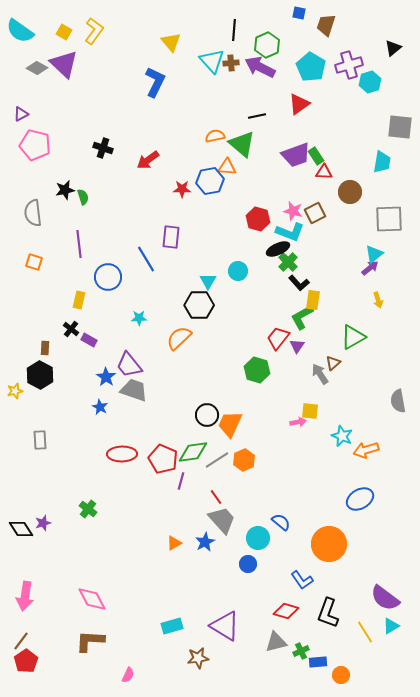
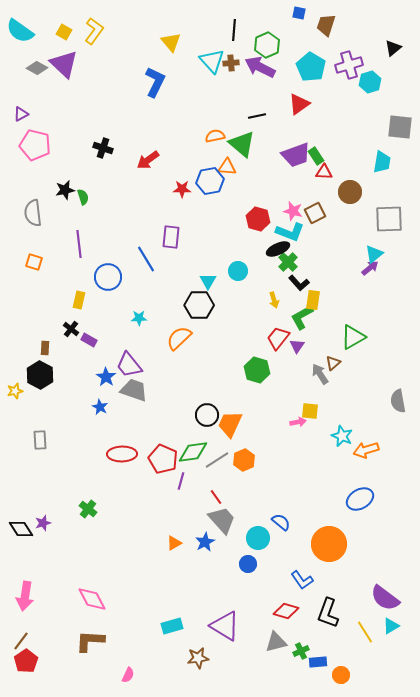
yellow arrow at (378, 300): moved 104 px left
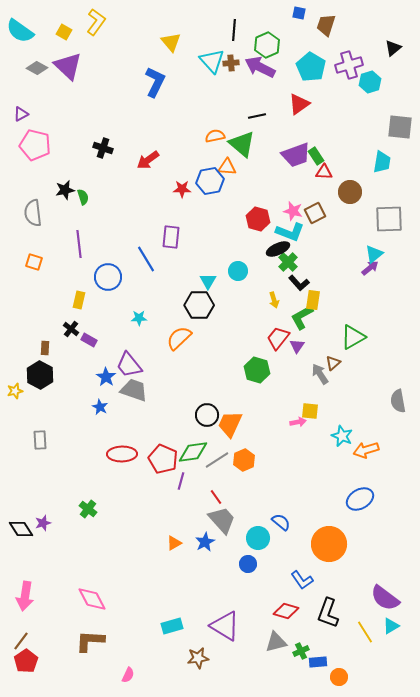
yellow L-shape at (94, 31): moved 2 px right, 9 px up
purple triangle at (64, 64): moved 4 px right, 2 px down
orange circle at (341, 675): moved 2 px left, 2 px down
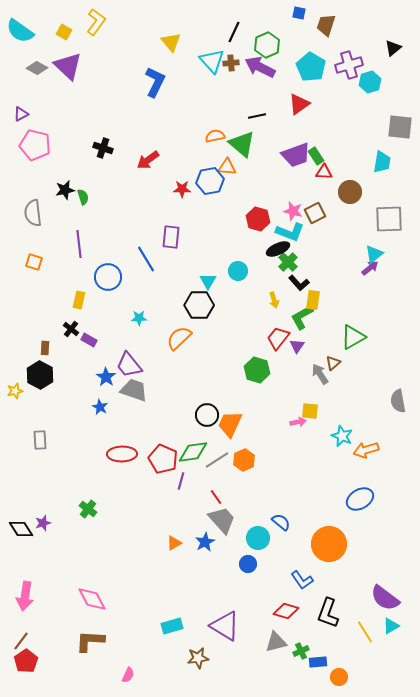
black line at (234, 30): moved 2 px down; rotated 20 degrees clockwise
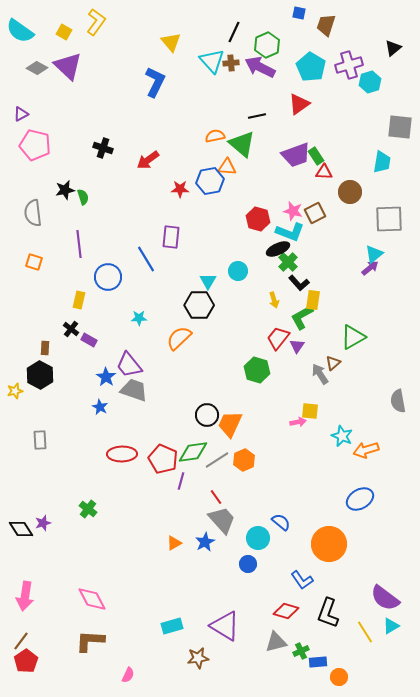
red star at (182, 189): moved 2 px left
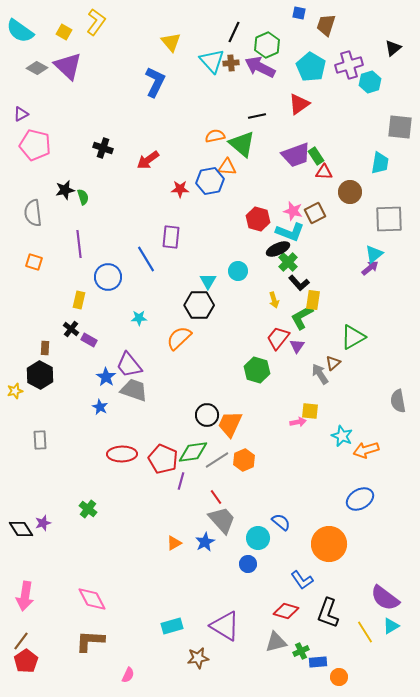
cyan trapezoid at (382, 162): moved 2 px left, 1 px down
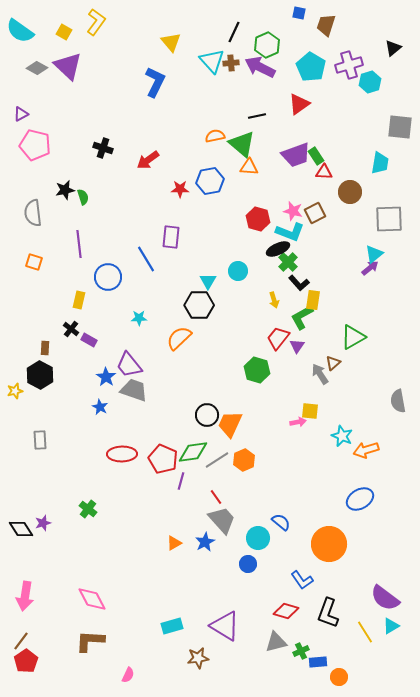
orange triangle at (227, 167): moved 22 px right
